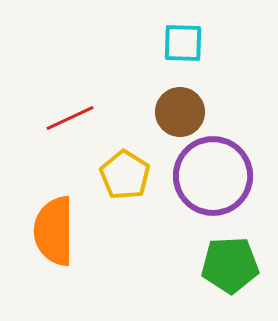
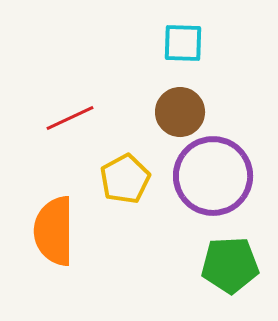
yellow pentagon: moved 4 px down; rotated 12 degrees clockwise
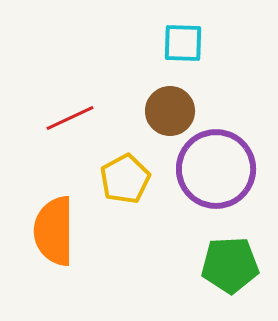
brown circle: moved 10 px left, 1 px up
purple circle: moved 3 px right, 7 px up
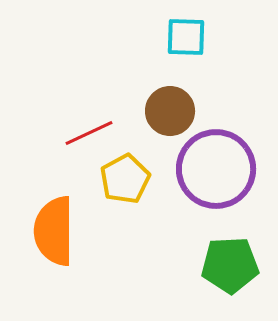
cyan square: moved 3 px right, 6 px up
red line: moved 19 px right, 15 px down
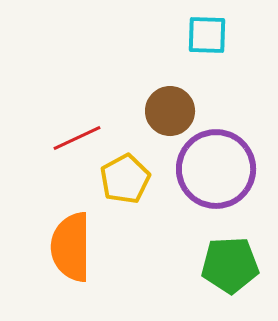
cyan square: moved 21 px right, 2 px up
red line: moved 12 px left, 5 px down
orange semicircle: moved 17 px right, 16 px down
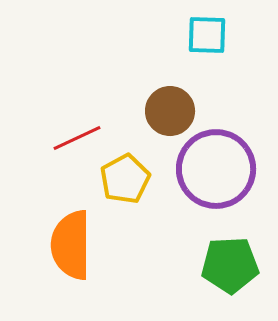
orange semicircle: moved 2 px up
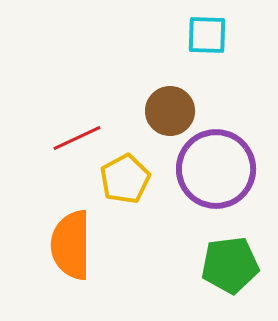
green pentagon: rotated 4 degrees counterclockwise
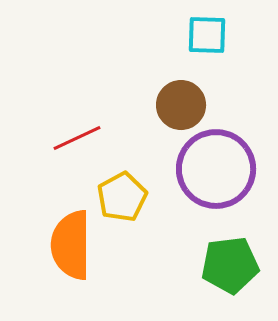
brown circle: moved 11 px right, 6 px up
yellow pentagon: moved 3 px left, 18 px down
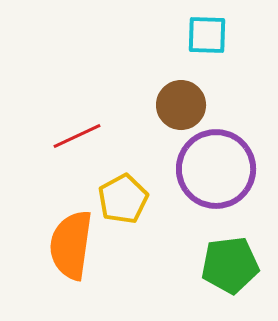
red line: moved 2 px up
yellow pentagon: moved 1 px right, 2 px down
orange semicircle: rotated 8 degrees clockwise
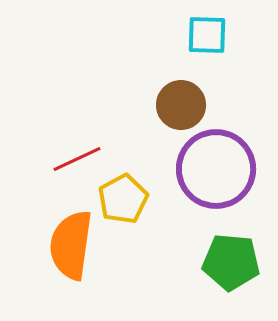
red line: moved 23 px down
green pentagon: moved 1 px right, 3 px up; rotated 12 degrees clockwise
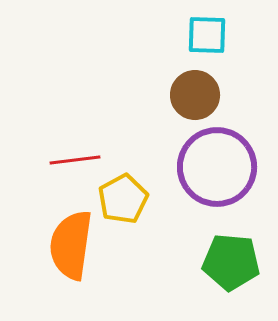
brown circle: moved 14 px right, 10 px up
red line: moved 2 px left, 1 px down; rotated 18 degrees clockwise
purple circle: moved 1 px right, 2 px up
